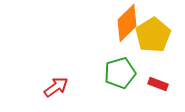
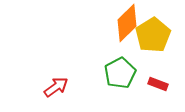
green pentagon: rotated 12 degrees counterclockwise
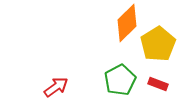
yellow pentagon: moved 5 px right, 9 px down
green pentagon: moved 7 px down
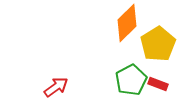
green pentagon: moved 11 px right
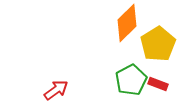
red arrow: moved 3 px down
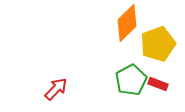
yellow pentagon: rotated 12 degrees clockwise
red arrow: moved 1 px up; rotated 10 degrees counterclockwise
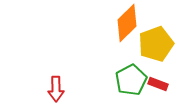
yellow pentagon: moved 2 px left
red arrow: rotated 135 degrees clockwise
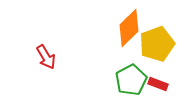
orange diamond: moved 2 px right, 5 px down
yellow pentagon: moved 1 px right
red arrow: moved 10 px left, 32 px up; rotated 30 degrees counterclockwise
